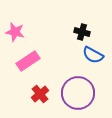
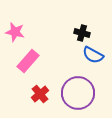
black cross: moved 1 px down
pink rectangle: rotated 15 degrees counterclockwise
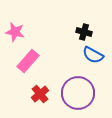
black cross: moved 2 px right, 1 px up
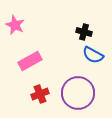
pink star: moved 7 px up; rotated 12 degrees clockwise
pink rectangle: moved 2 px right; rotated 20 degrees clockwise
red cross: rotated 18 degrees clockwise
